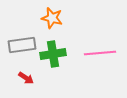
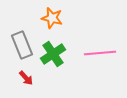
gray rectangle: rotated 76 degrees clockwise
green cross: rotated 25 degrees counterclockwise
red arrow: rotated 14 degrees clockwise
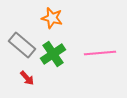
gray rectangle: rotated 28 degrees counterclockwise
red arrow: moved 1 px right
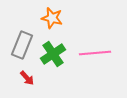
gray rectangle: rotated 72 degrees clockwise
pink line: moved 5 px left
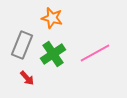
pink line: rotated 24 degrees counterclockwise
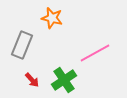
green cross: moved 11 px right, 26 px down
red arrow: moved 5 px right, 2 px down
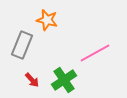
orange star: moved 5 px left, 2 px down
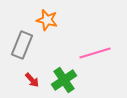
pink line: rotated 12 degrees clockwise
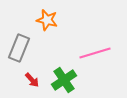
gray rectangle: moved 3 px left, 3 px down
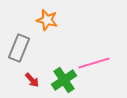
pink line: moved 1 px left, 10 px down
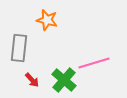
gray rectangle: rotated 16 degrees counterclockwise
green cross: rotated 15 degrees counterclockwise
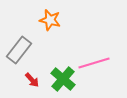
orange star: moved 3 px right
gray rectangle: moved 2 px down; rotated 32 degrees clockwise
green cross: moved 1 px left, 1 px up
